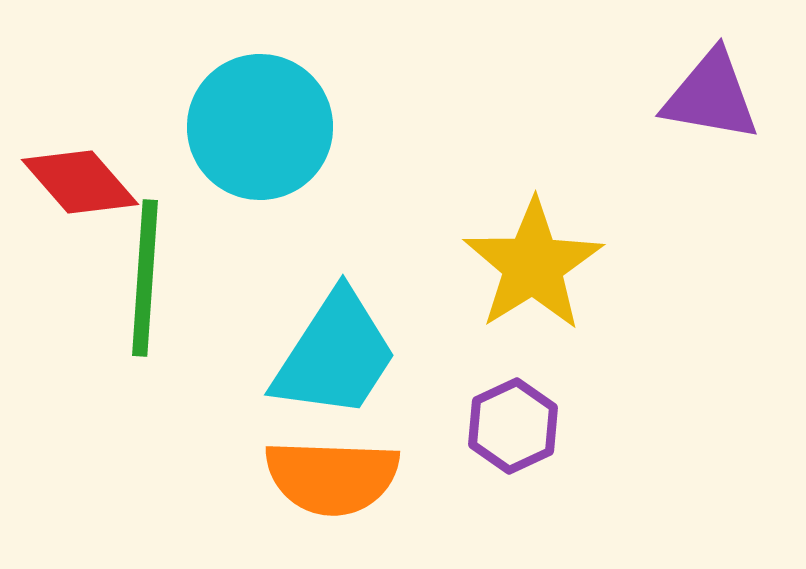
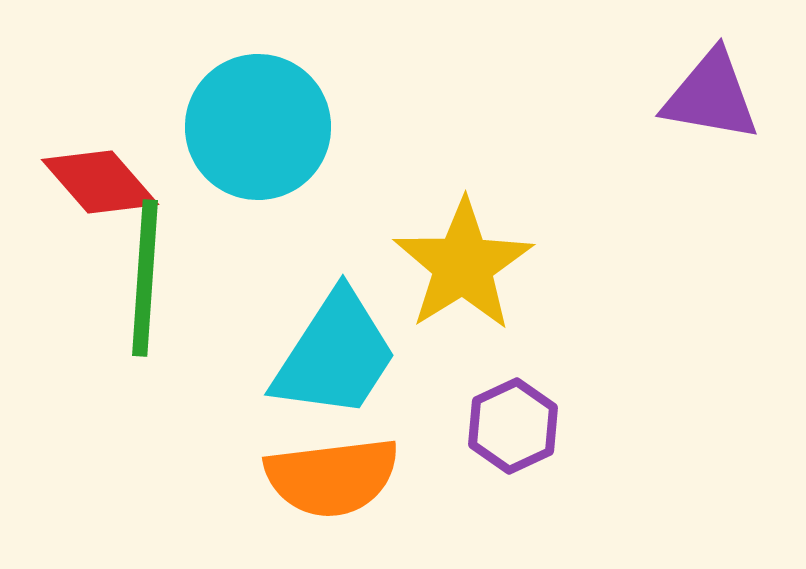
cyan circle: moved 2 px left
red diamond: moved 20 px right
yellow star: moved 70 px left
orange semicircle: rotated 9 degrees counterclockwise
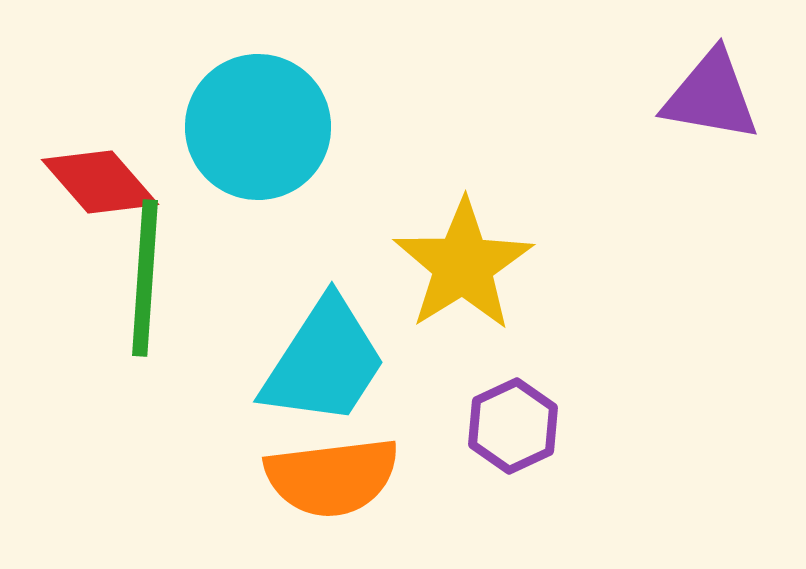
cyan trapezoid: moved 11 px left, 7 px down
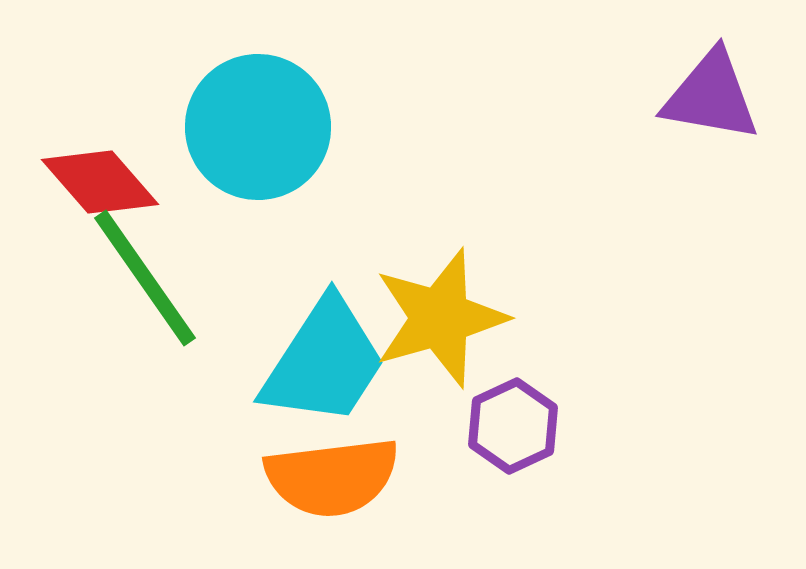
yellow star: moved 23 px left, 53 px down; rotated 16 degrees clockwise
green line: rotated 39 degrees counterclockwise
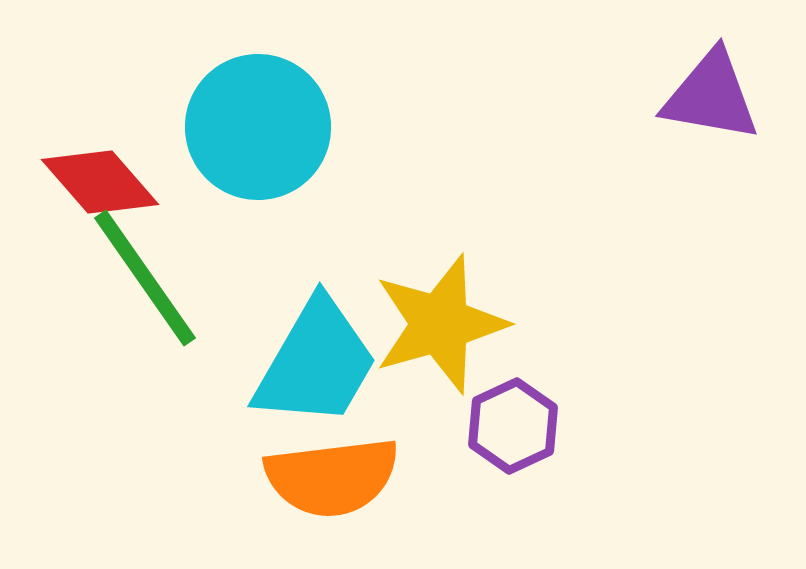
yellow star: moved 6 px down
cyan trapezoid: moved 8 px left, 1 px down; rotated 3 degrees counterclockwise
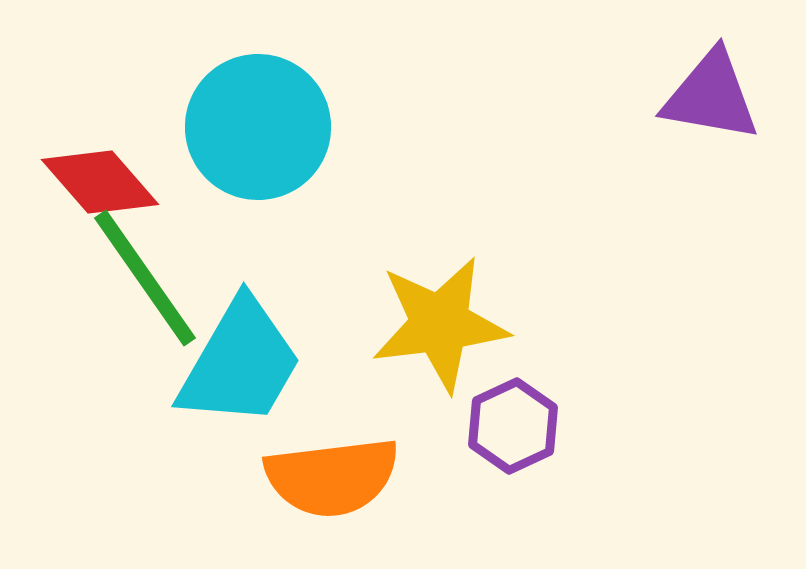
yellow star: rotated 9 degrees clockwise
cyan trapezoid: moved 76 px left
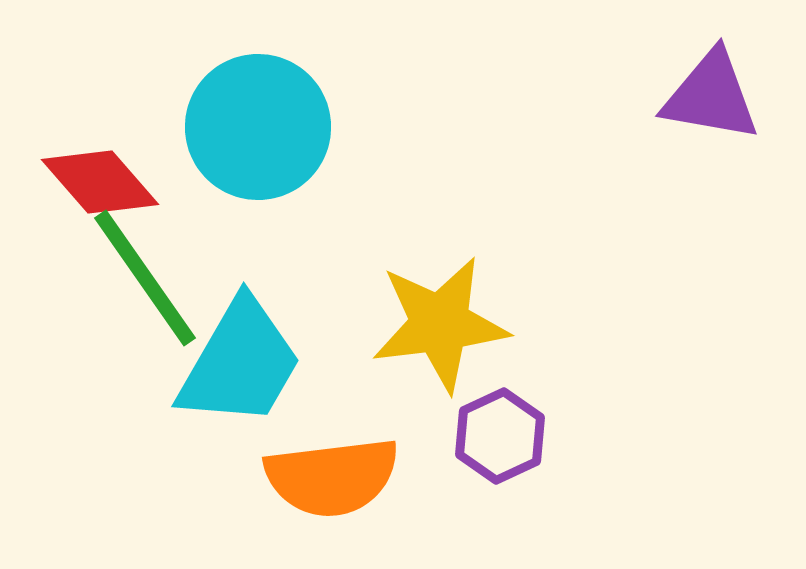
purple hexagon: moved 13 px left, 10 px down
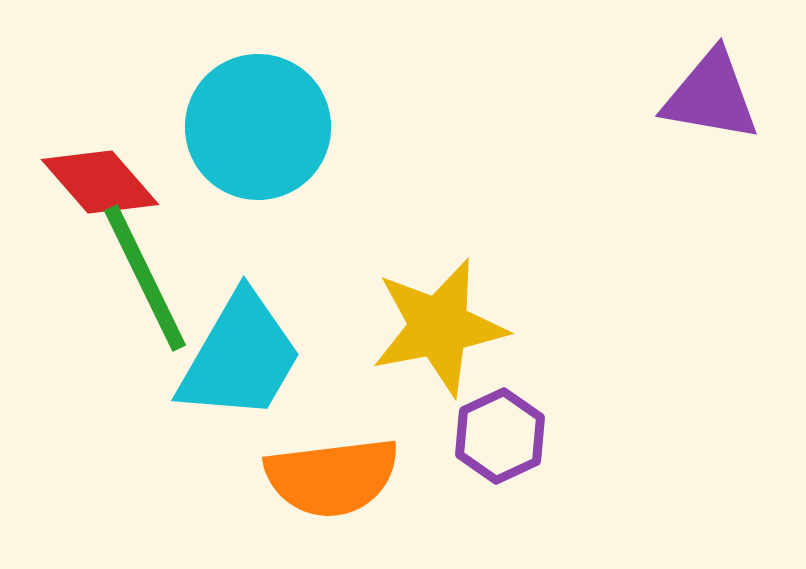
green line: rotated 9 degrees clockwise
yellow star: moved 1 px left, 3 px down; rotated 4 degrees counterclockwise
cyan trapezoid: moved 6 px up
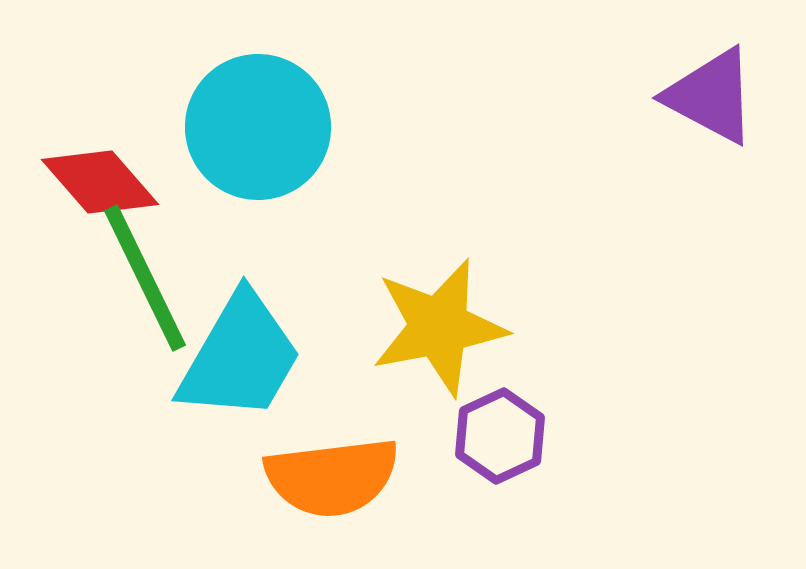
purple triangle: rotated 18 degrees clockwise
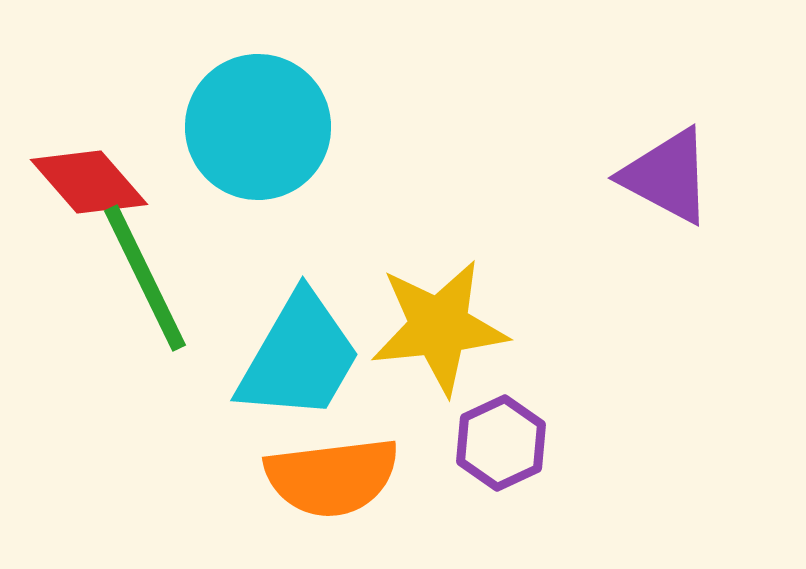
purple triangle: moved 44 px left, 80 px down
red diamond: moved 11 px left
yellow star: rotated 5 degrees clockwise
cyan trapezoid: moved 59 px right
purple hexagon: moved 1 px right, 7 px down
